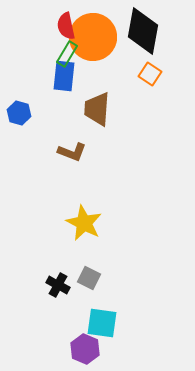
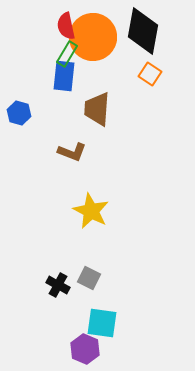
yellow star: moved 7 px right, 12 px up
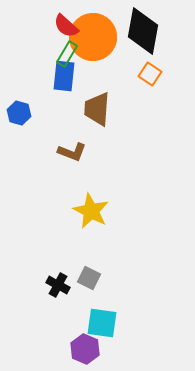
red semicircle: rotated 36 degrees counterclockwise
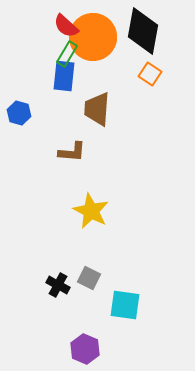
brown L-shape: rotated 16 degrees counterclockwise
cyan square: moved 23 px right, 18 px up
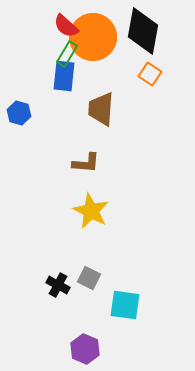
brown trapezoid: moved 4 px right
brown L-shape: moved 14 px right, 11 px down
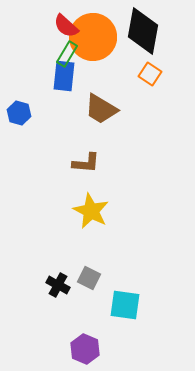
brown trapezoid: rotated 63 degrees counterclockwise
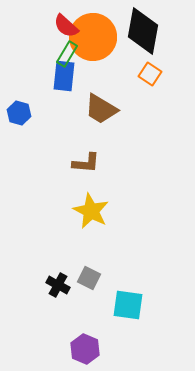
cyan square: moved 3 px right
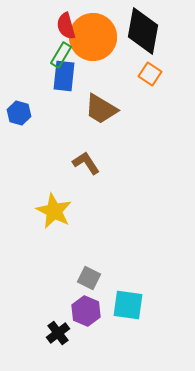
red semicircle: rotated 32 degrees clockwise
green rectangle: moved 6 px left, 1 px down
brown L-shape: rotated 128 degrees counterclockwise
yellow star: moved 37 px left
black cross: moved 48 px down; rotated 25 degrees clockwise
purple hexagon: moved 1 px right, 38 px up
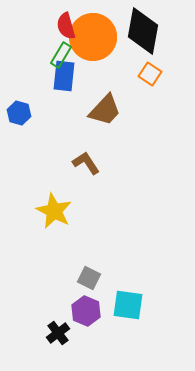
brown trapezoid: moved 4 px right, 1 px down; rotated 78 degrees counterclockwise
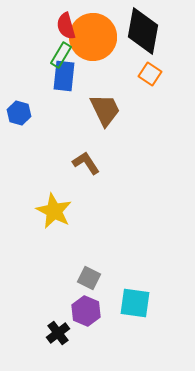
brown trapezoid: rotated 69 degrees counterclockwise
cyan square: moved 7 px right, 2 px up
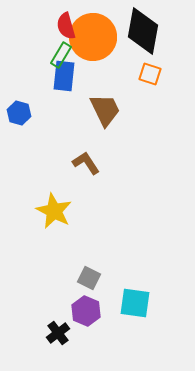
orange square: rotated 15 degrees counterclockwise
